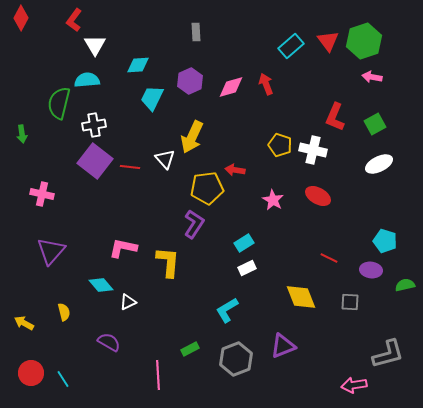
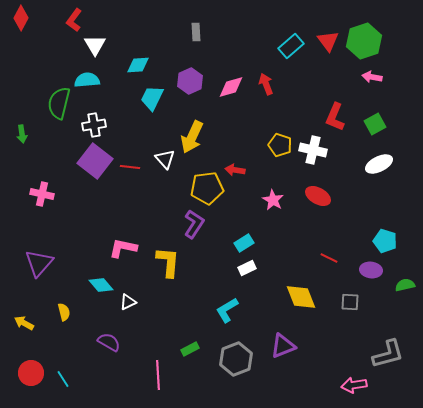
purple triangle at (51, 251): moved 12 px left, 12 px down
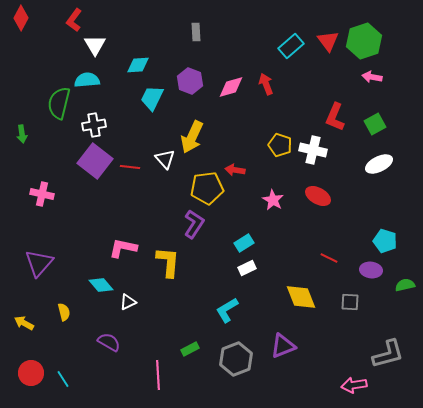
purple hexagon at (190, 81): rotated 15 degrees counterclockwise
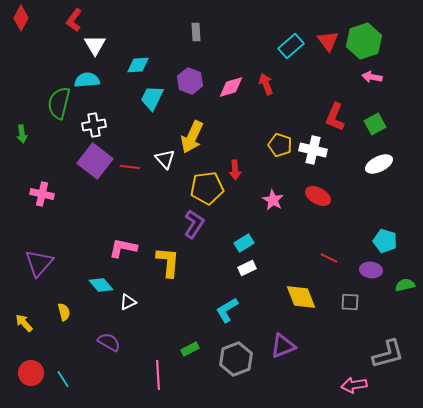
red arrow at (235, 170): rotated 102 degrees counterclockwise
yellow arrow at (24, 323): rotated 18 degrees clockwise
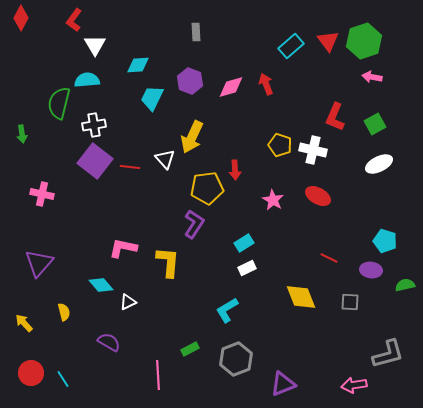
purple triangle at (283, 346): moved 38 px down
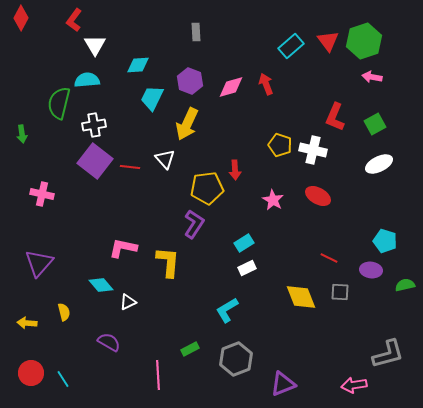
yellow arrow at (192, 137): moved 5 px left, 13 px up
gray square at (350, 302): moved 10 px left, 10 px up
yellow arrow at (24, 323): moved 3 px right; rotated 42 degrees counterclockwise
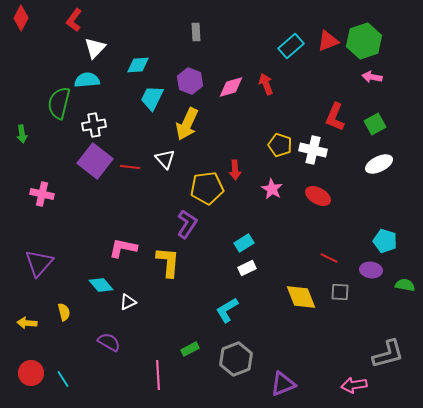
red triangle at (328, 41): rotated 45 degrees clockwise
white triangle at (95, 45): moved 3 px down; rotated 15 degrees clockwise
pink star at (273, 200): moved 1 px left, 11 px up
purple L-shape at (194, 224): moved 7 px left
green semicircle at (405, 285): rotated 24 degrees clockwise
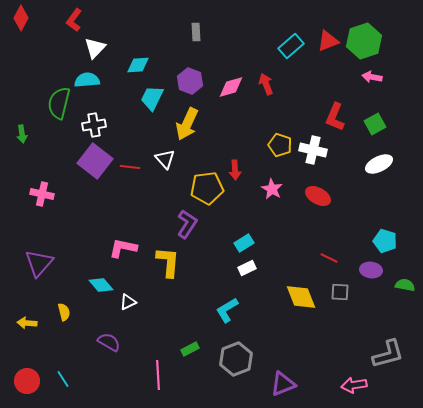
red circle at (31, 373): moved 4 px left, 8 px down
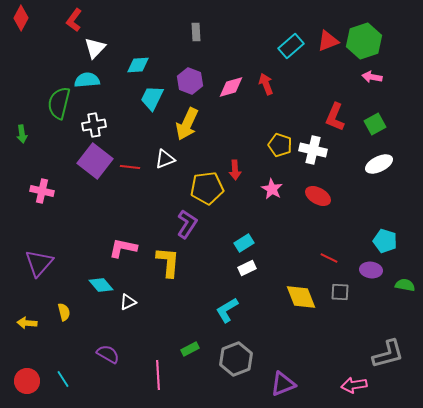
white triangle at (165, 159): rotated 50 degrees clockwise
pink cross at (42, 194): moved 3 px up
purple semicircle at (109, 342): moved 1 px left, 12 px down
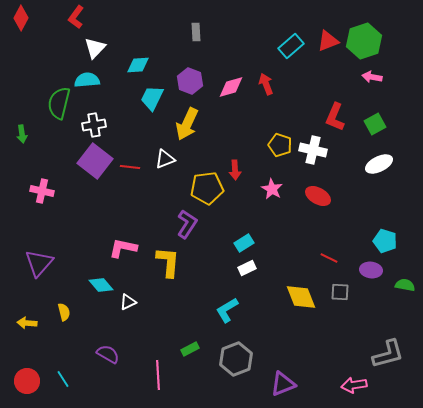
red L-shape at (74, 20): moved 2 px right, 3 px up
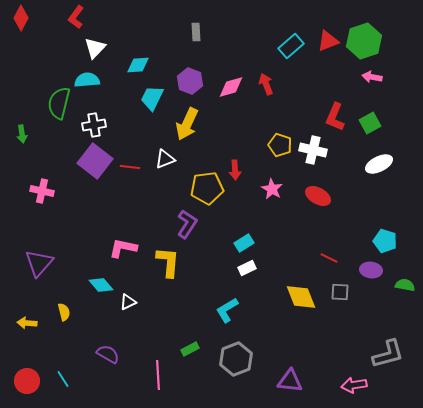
green square at (375, 124): moved 5 px left, 1 px up
purple triangle at (283, 384): moved 7 px right, 3 px up; rotated 28 degrees clockwise
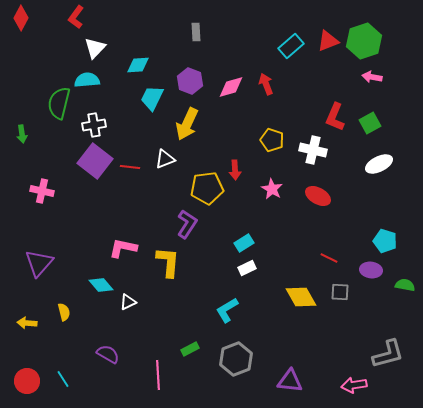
yellow pentagon at (280, 145): moved 8 px left, 5 px up
yellow diamond at (301, 297): rotated 8 degrees counterclockwise
